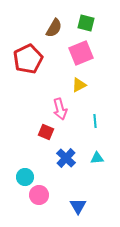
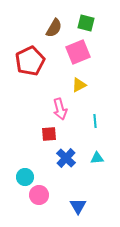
pink square: moved 3 px left, 1 px up
red pentagon: moved 2 px right, 2 px down
red square: moved 3 px right, 2 px down; rotated 28 degrees counterclockwise
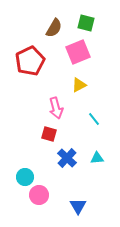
pink arrow: moved 4 px left, 1 px up
cyan line: moved 1 px left, 2 px up; rotated 32 degrees counterclockwise
red square: rotated 21 degrees clockwise
blue cross: moved 1 px right
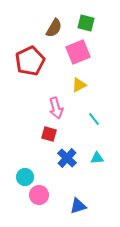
blue triangle: rotated 42 degrees clockwise
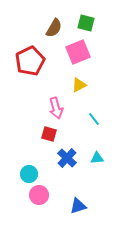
cyan circle: moved 4 px right, 3 px up
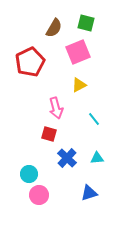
red pentagon: moved 1 px down
blue triangle: moved 11 px right, 13 px up
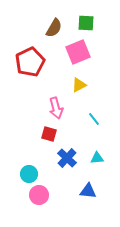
green square: rotated 12 degrees counterclockwise
blue triangle: moved 1 px left, 2 px up; rotated 24 degrees clockwise
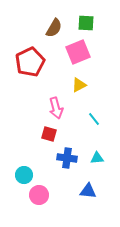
blue cross: rotated 36 degrees counterclockwise
cyan circle: moved 5 px left, 1 px down
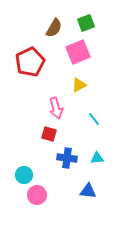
green square: rotated 24 degrees counterclockwise
pink circle: moved 2 px left
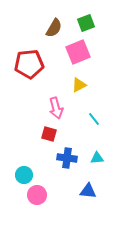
red pentagon: moved 1 px left, 2 px down; rotated 20 degrees clockwise
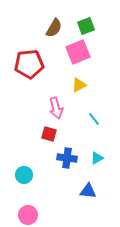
green square: moved 3 px down
cyan triangle: rotated 24 degrees counterclockwise
pink circle: moved 9 px left, 20 px down
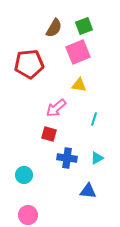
green square: moved 2 px left
yellow triangle: rotated 35 degrees clockwise
pink arrow: rotated 65 degrees clockwise
cyan line: rotated 56 degrees clockwise
